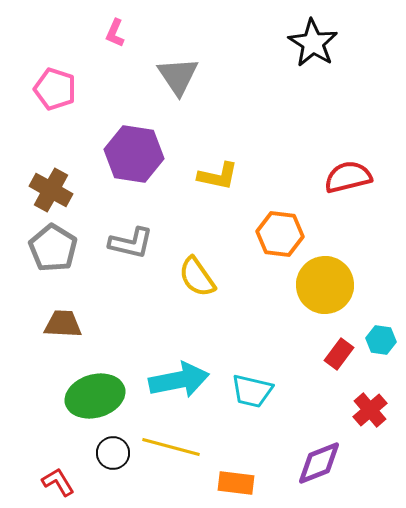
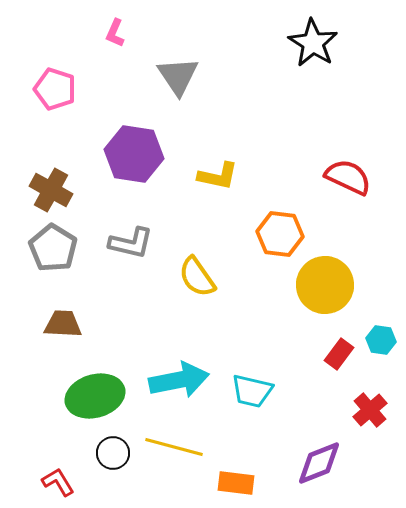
red semicircle: rotated 39 degrees clockwise
yellow line: moved 3 px right
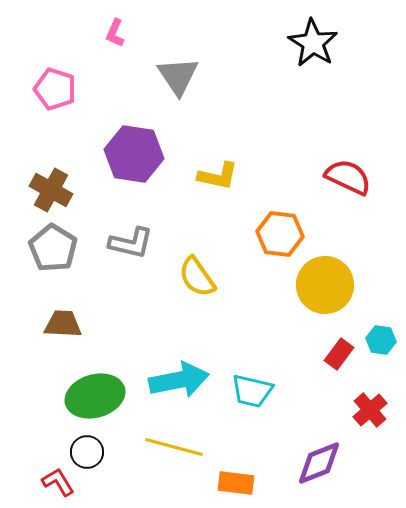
black circle: moved 26 px left, 1 px up
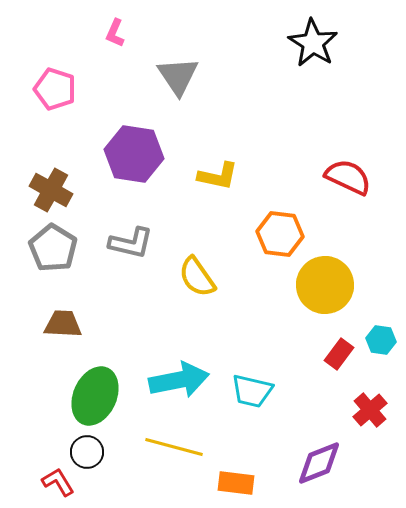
green ellipse: rotated 50 degrees counterclockwise
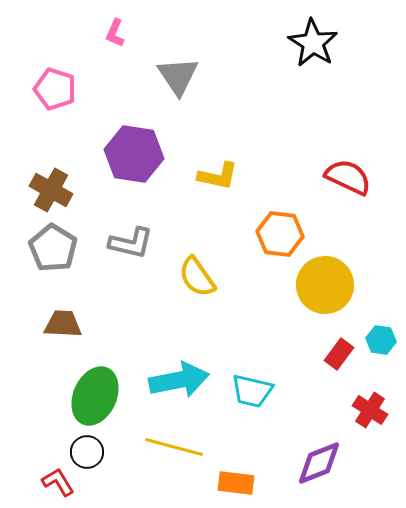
red cross: rotated 16 degrees counterclockwise
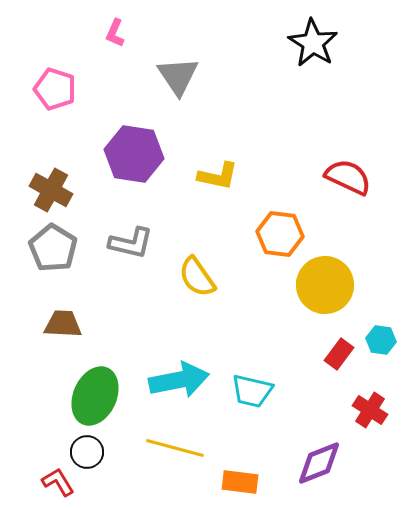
yellow line: moved 1 px right, 1 px down
orange rectangle: moved 4 px right, 1 px up
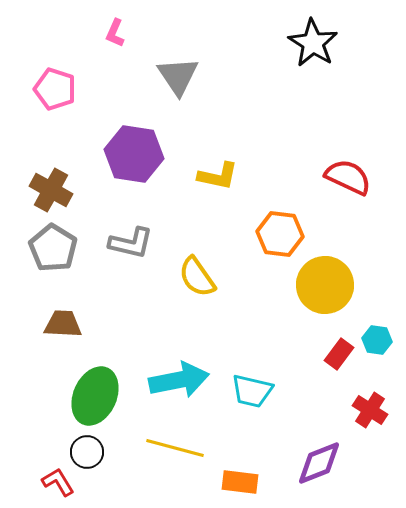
cyan hexagon: moved 4 px left
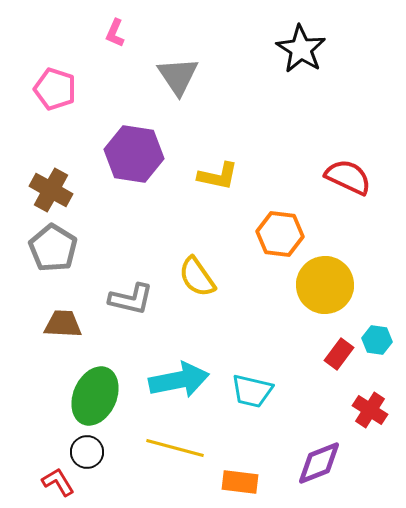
black star: moved 12 px left, 6 px down
gray L-shape: moved 56 px down
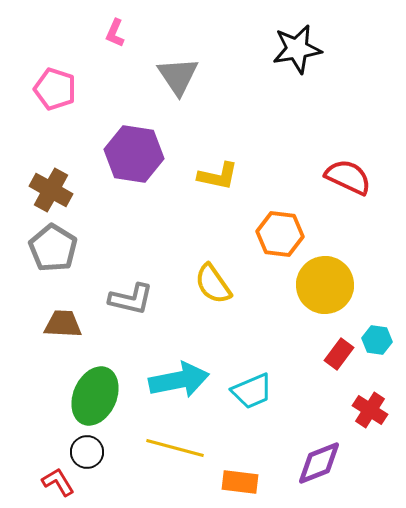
black star: moved 4 px left; rotated 30 degrees clockwise
yellow semicircle: moved 16 px right, 7 px down
cyan trapezoid: rotated 36 degrees counterclockwise
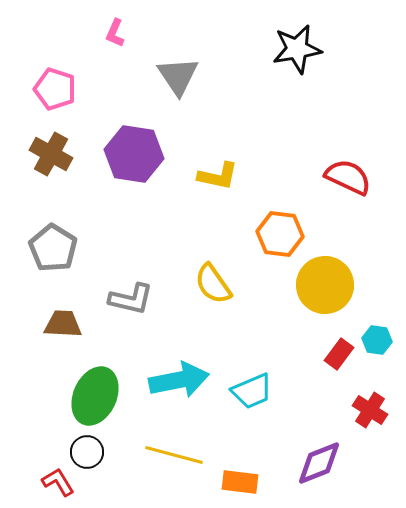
brown cross: moved 36 px up
yellow line: moved 1 px left, 7 px down
